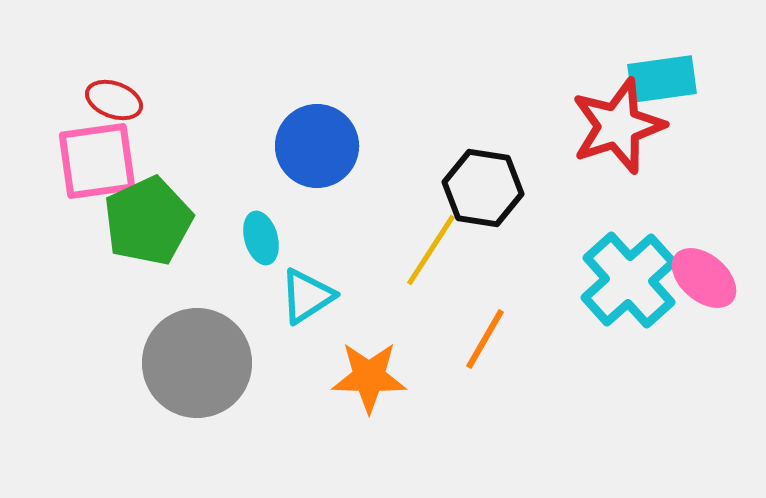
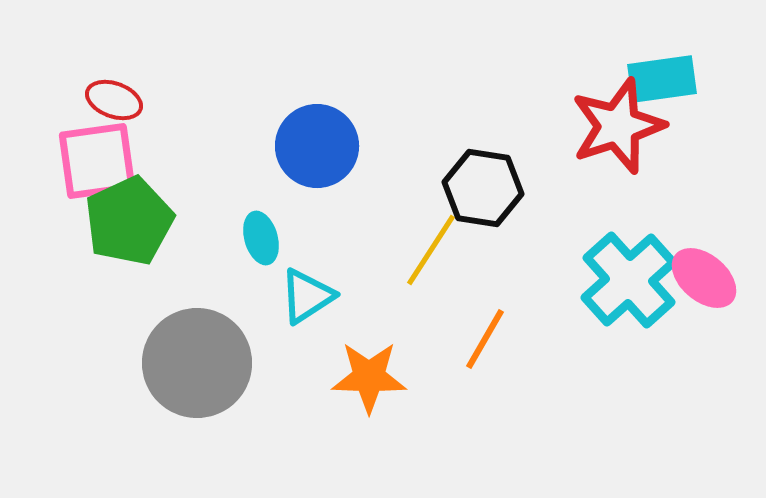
green pentagon: moved 19 px left
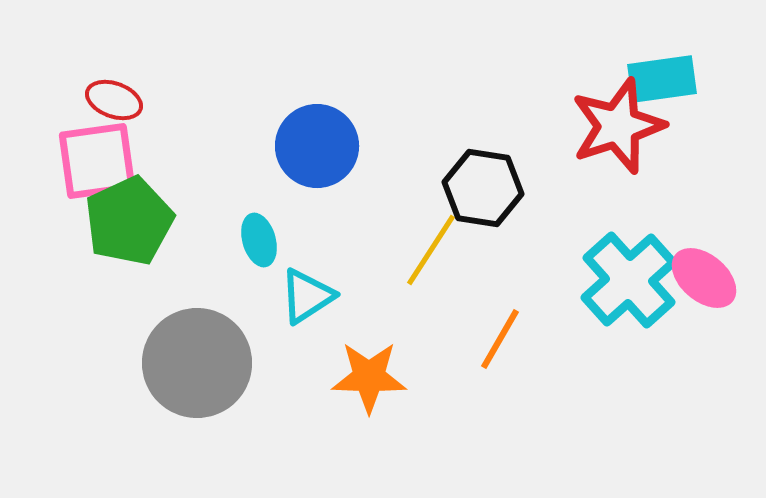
cyan ellipse: moved 2 px left, 2 px down
orange line: moved 15 px right
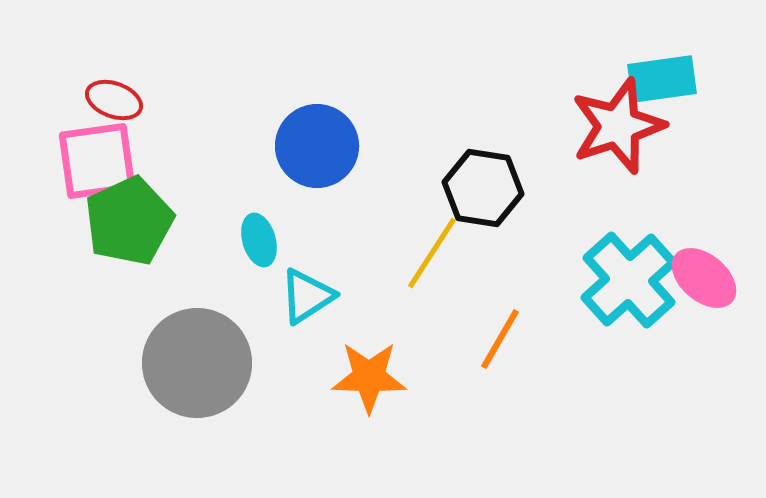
yellow line: moved 1 px right, 3 px down
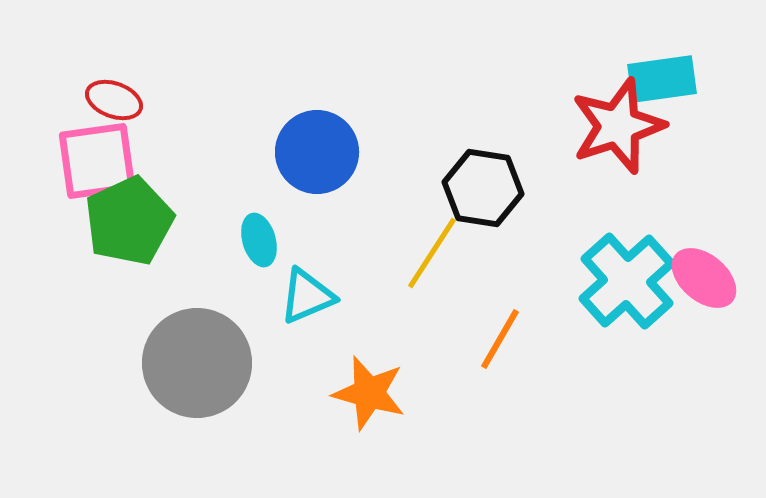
blue circle: moved 6 px down
cyan cross: moved 2 px left, 1 px down
cyan triangle: rotated 10 degrees clockwise
orange star: moved 16 px down; rotated 14 degrees clockwise
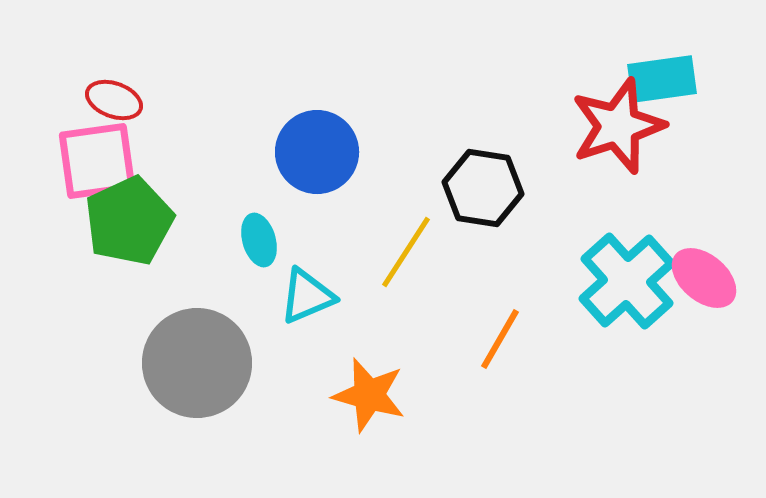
yellow line: moved 26 px left, 1 px up
orange star: moved 2 px down
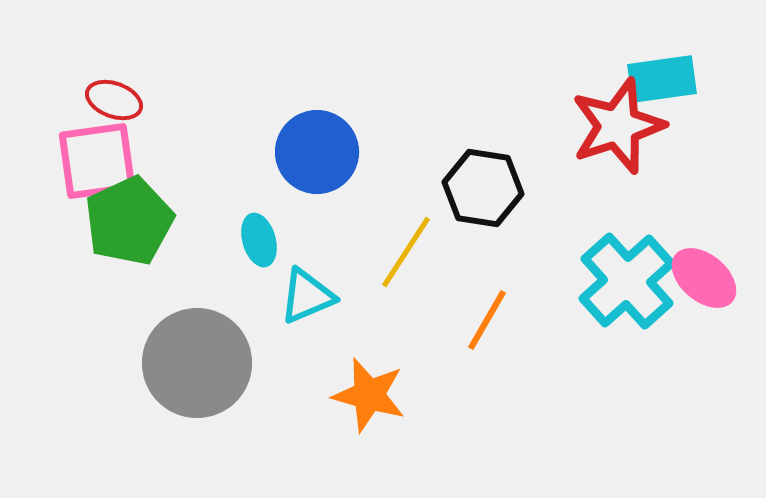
orange line: moved 13 px left, 19 px up
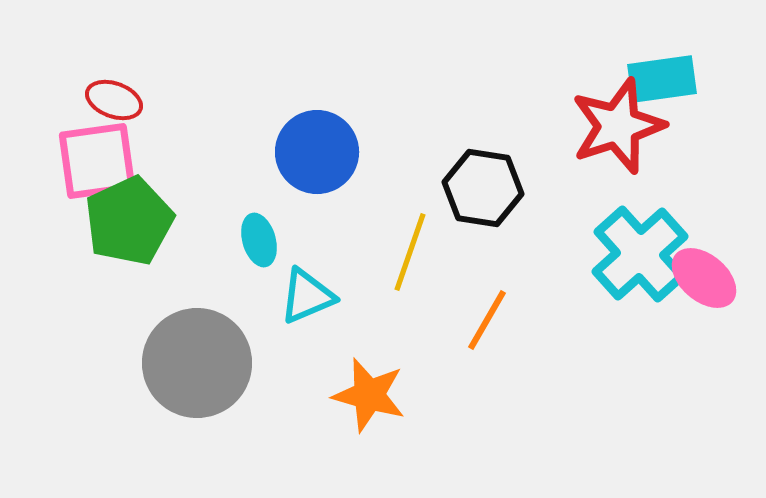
yellow line: moved 4 px right; rotated 14 degrees counterclockwise
cyan cross: moved 13 px right, 27 px up
